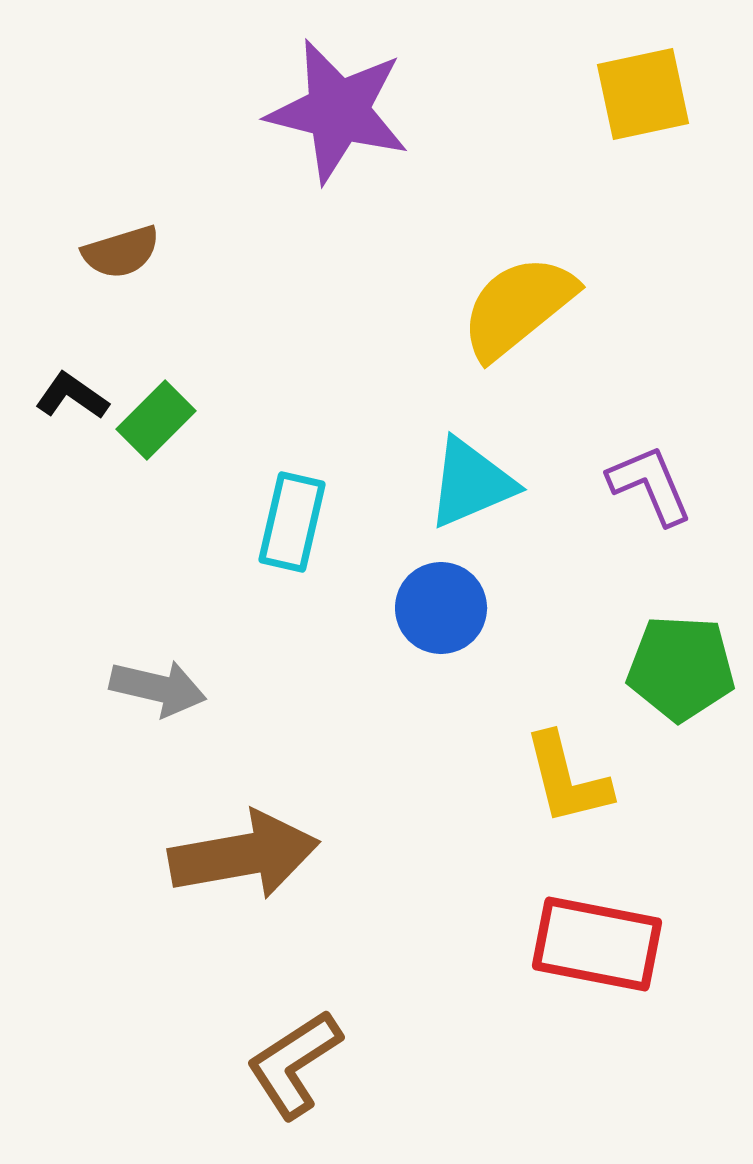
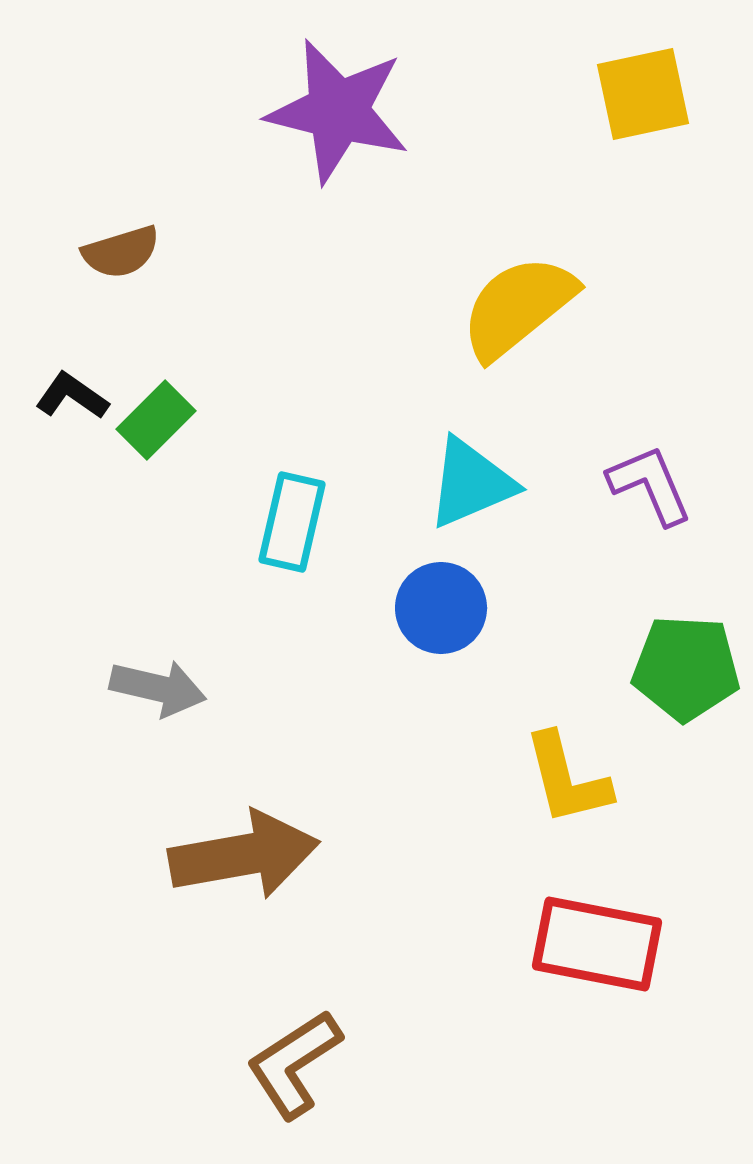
green pentagon: moved 5 px right
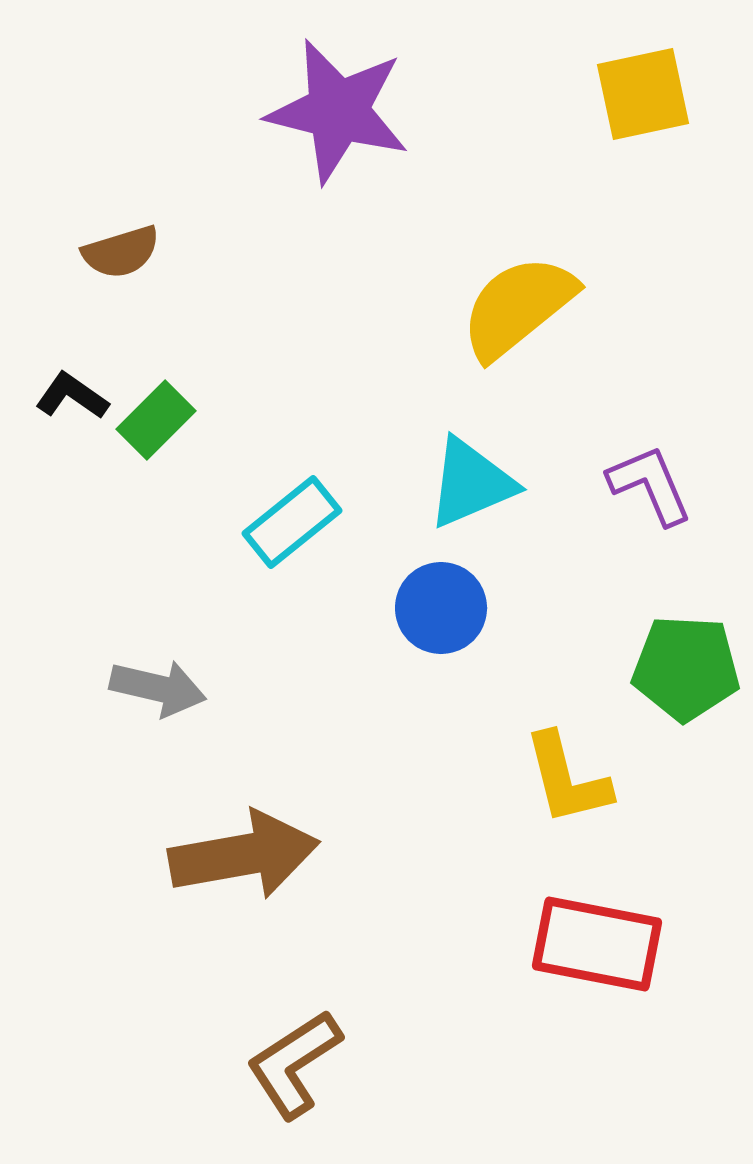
cyan rectangle: rotated 38 degrees clockwise
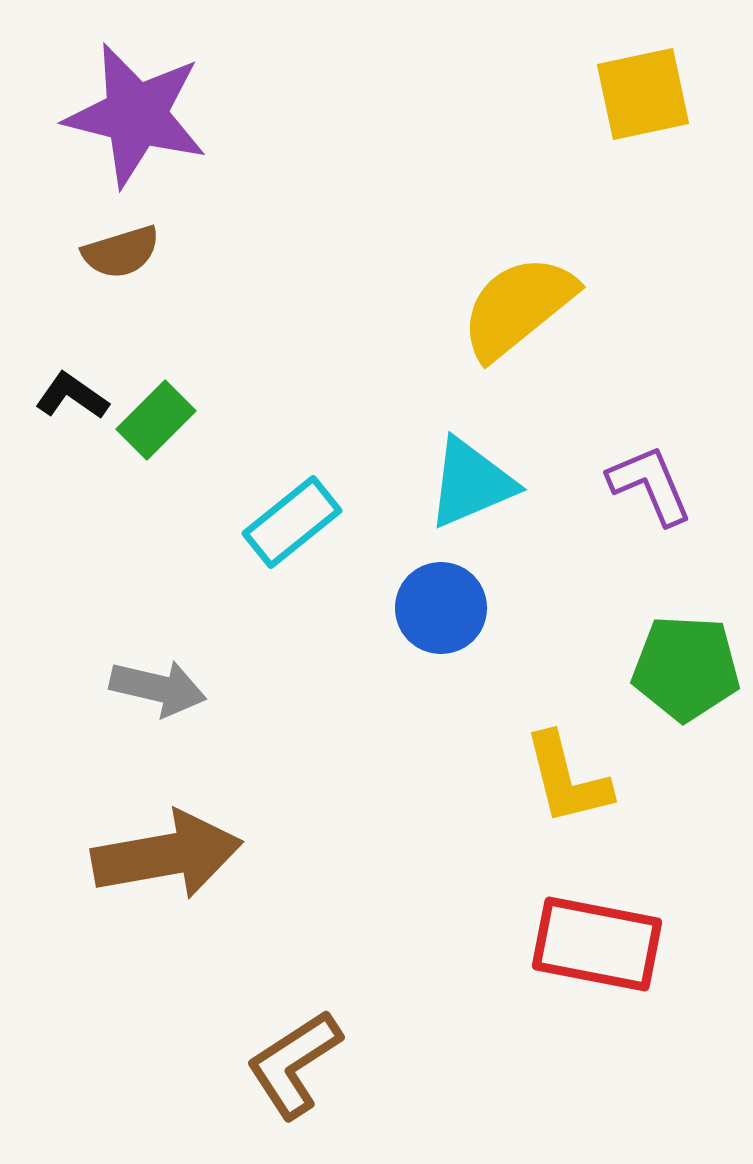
purple star: moved 202 px left, 4 px down
brown arrow: moved 77 px left
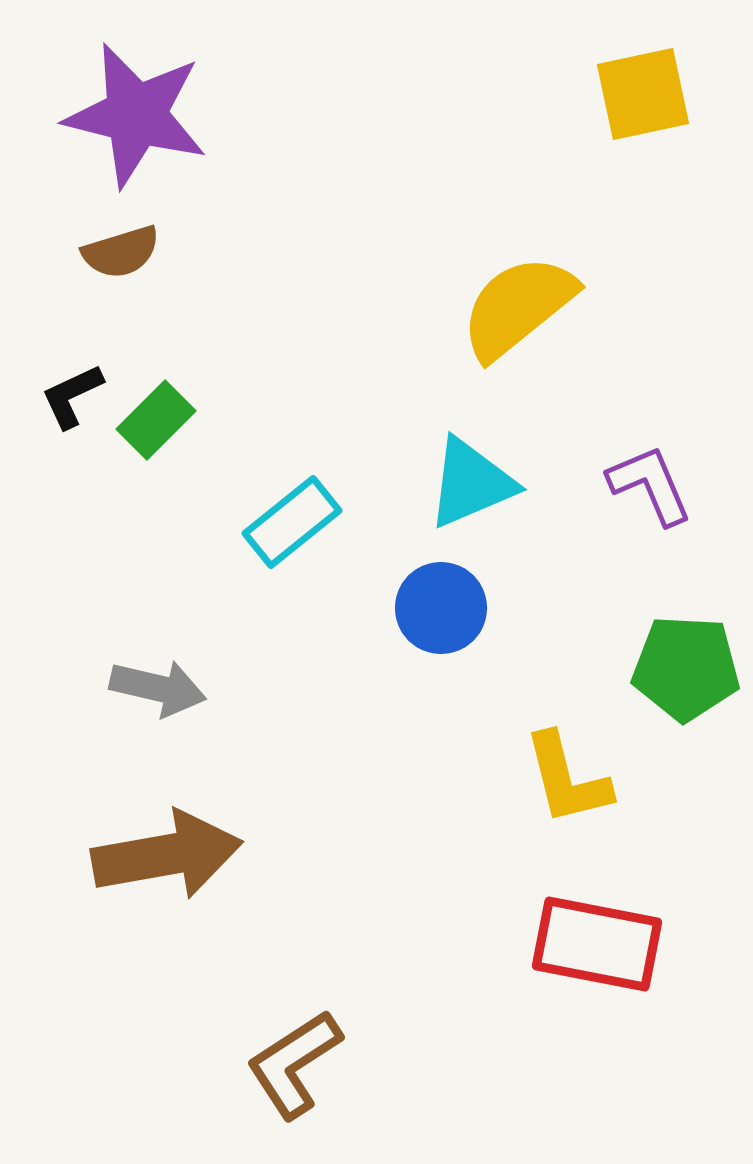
black L-shape: rotated 60 degrees counterclockwise
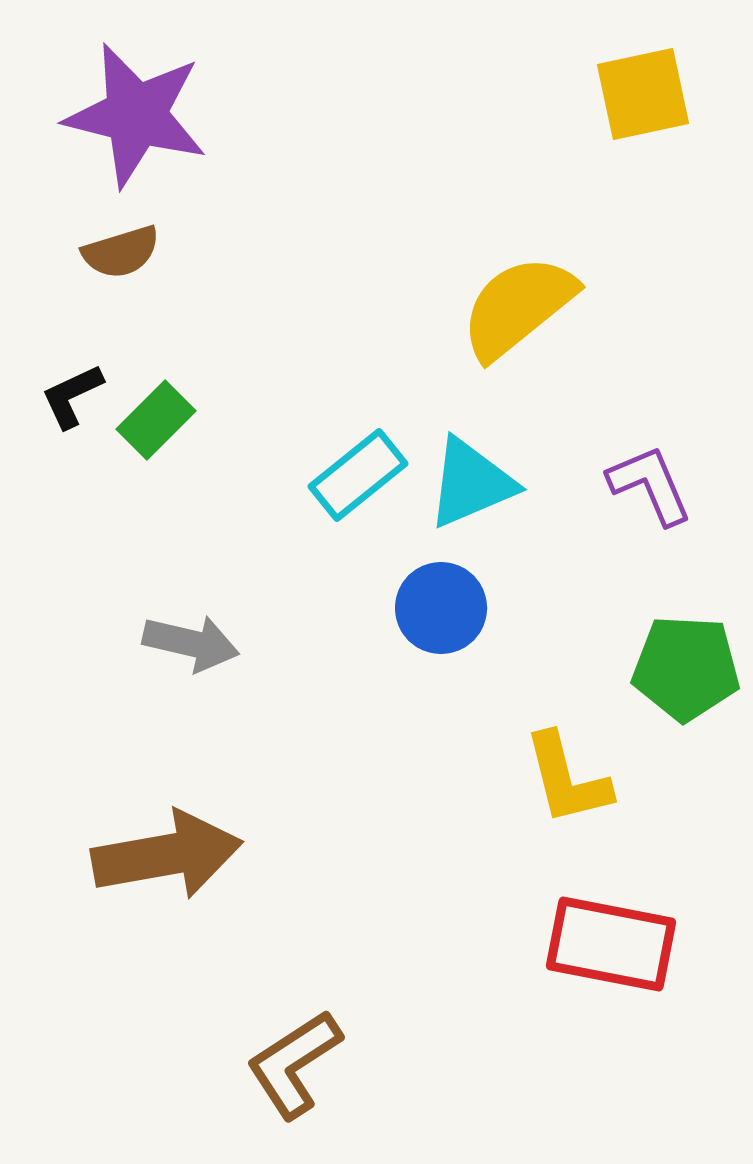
cyan rectangle: moved 66 px right, 47 px up
gray arrow: moved 33 px right, 45 px up
red rectangle: moved 14 px right
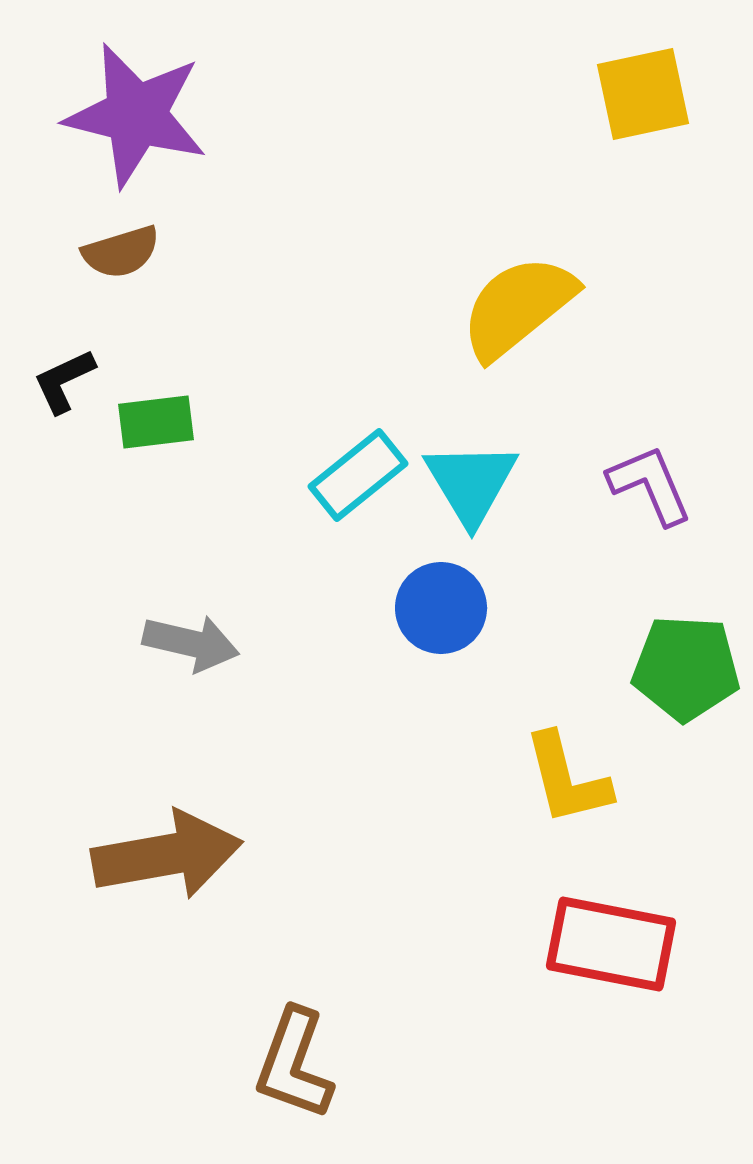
black L-shape: moved 8 px left, 15 px up
green rectangle: moved 2 px down; rotated 38 degrees clockwise
cyan triangle: rotated 38 degrees counterclockwise
brown L-shape: rotated 37 degrees counterclockwise
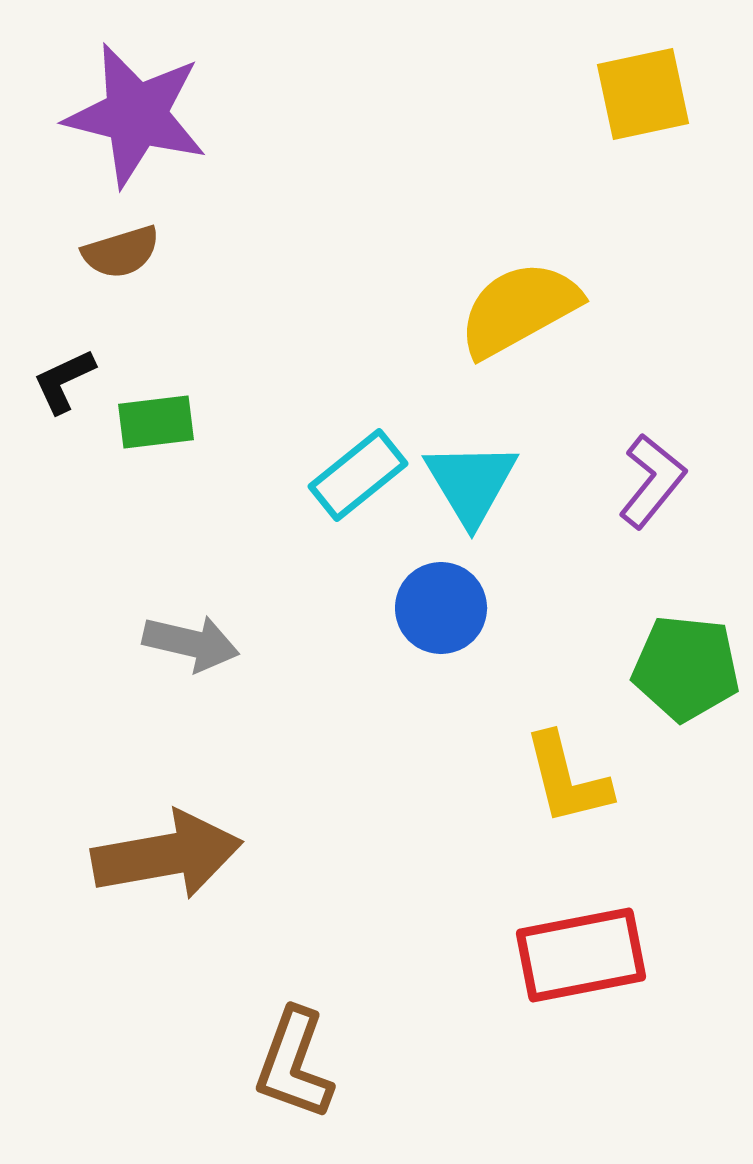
yellow semicircle: moved 1 px right, 2 px down; rotated 10 degrees clockwise
purple L-shape: moved 2 px right, 4 px up; rotated 62 degrees clockwise
green pentagon: rotated 3 degrees clockwise
red rectangle: moved 30 px left, 11 px down; rotated 22 degrees counterclockwise
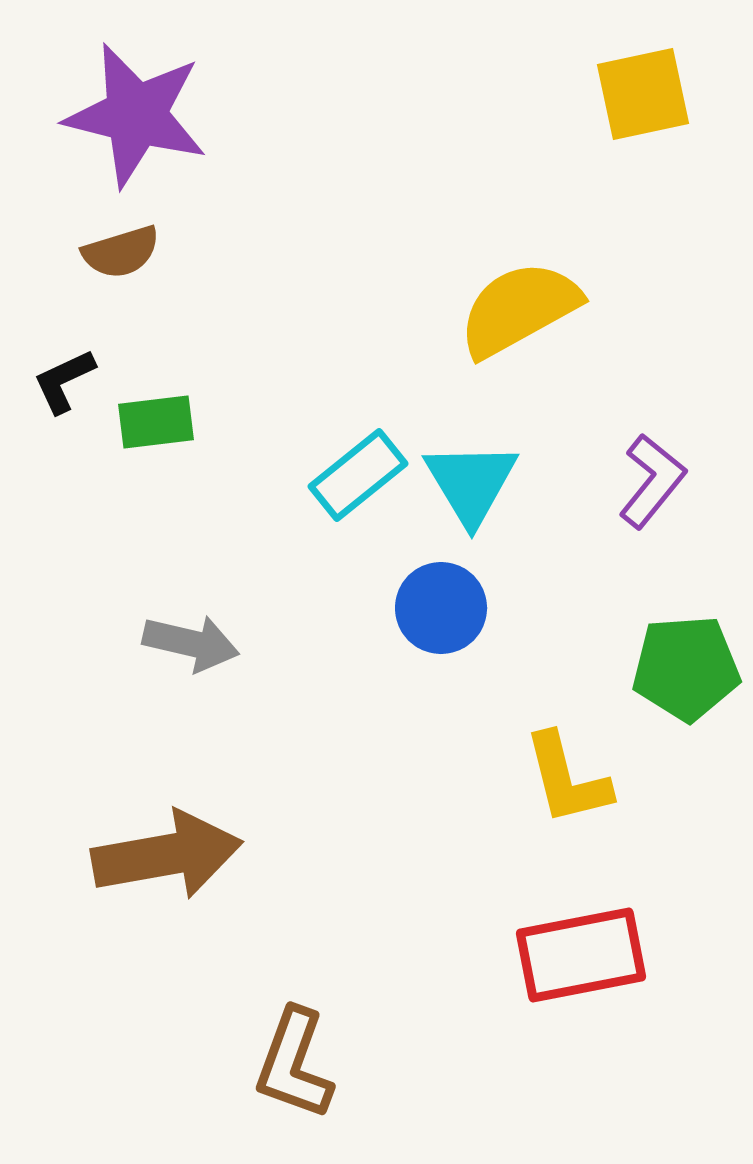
green pentagon: rotated 10 degrees counterclockwise
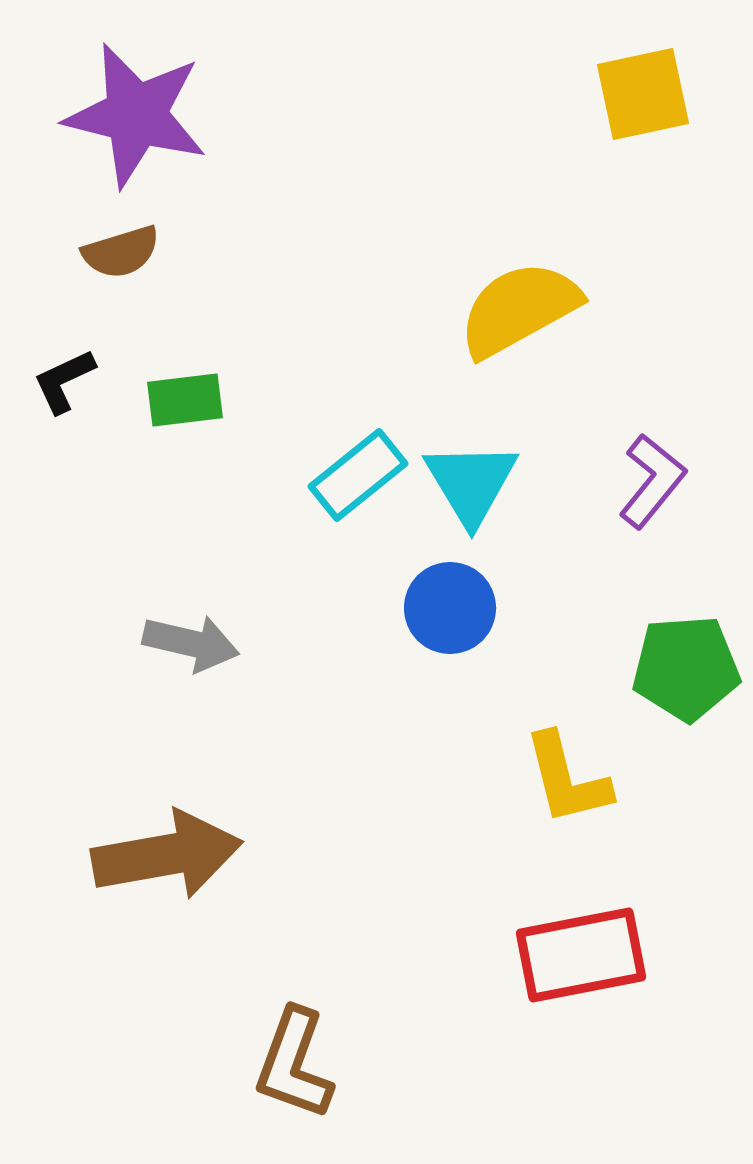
green rectangle: moved 29 px right, 22 px up
blue circle: moved 9 px right
